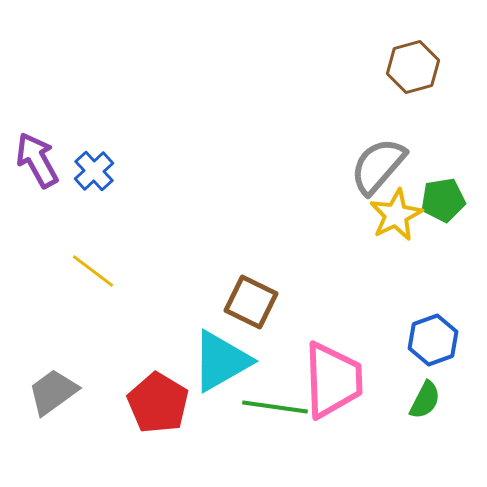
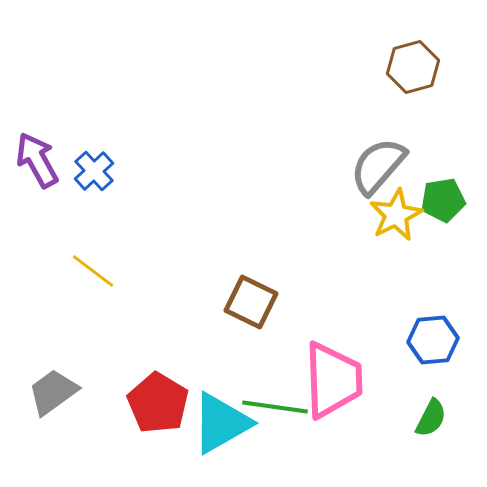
blue hexagon: rotated 15 degrees clockwise
cyan triangle: moved 62 px down
green semicircle: moved 6 px right, 18 px down
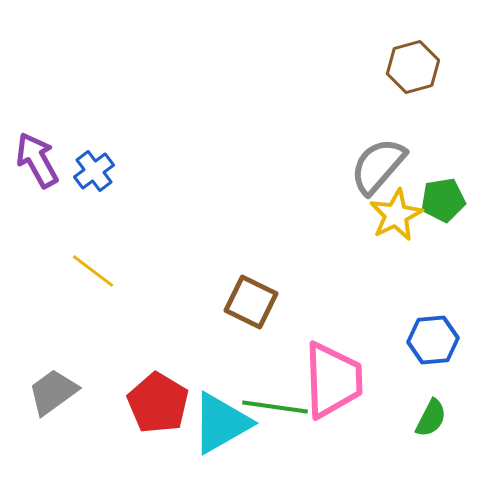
blue cross: rotated 6 degrees clockwise
